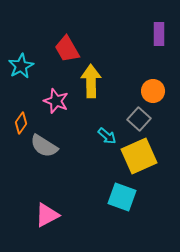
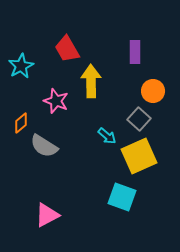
purple rectangle: moved 24 px left, 18 px down
orange diamond: rotated 15 degrees clockwise
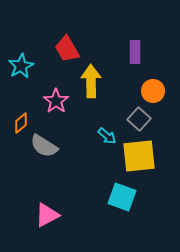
pink star: rotated 15 degrees clockwise
yellow square: rotated 18 degrees clockwise
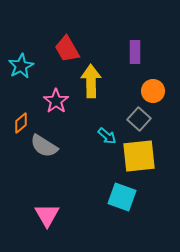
pink triangle: rotated 32 degrees counterclockwise
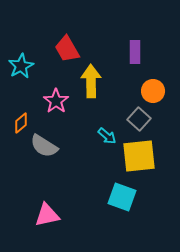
pink triangle: rotated 48 degrees clockwise
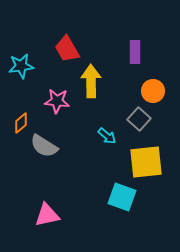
cyan star: rotated 20 degrees clockwise
pink star: moved 1 px right; rotated 30 degrees counterclockwise
yellow square: moved 7 px right, 6 px down
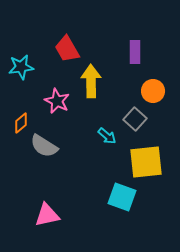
cyan star: moved 1 px down
pink star: rotated 20 degrees clockwise
gray square: moved 4 px left
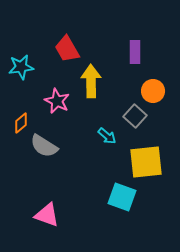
gray square: moved 3 px up
pink triangle: rotated 32 degrees clockwise
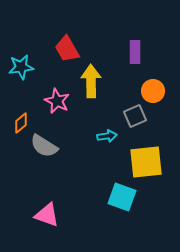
gray square: rotated 25 degrees clockwise
cyan arrow: rotated 48 degrees counterclockwise
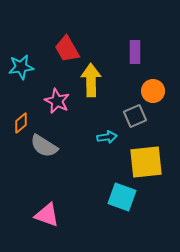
yellow arrow: moved 1 px up
cyan arrow: moved 1 px down
